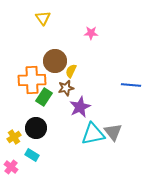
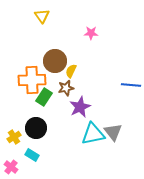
yellow triangle: moved 1 px left, 2 px up
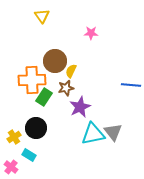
cyan rectangle: moved 3 px left
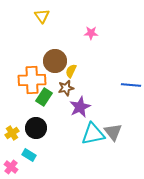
yellow cross: moved 2 px left, 4 px up
